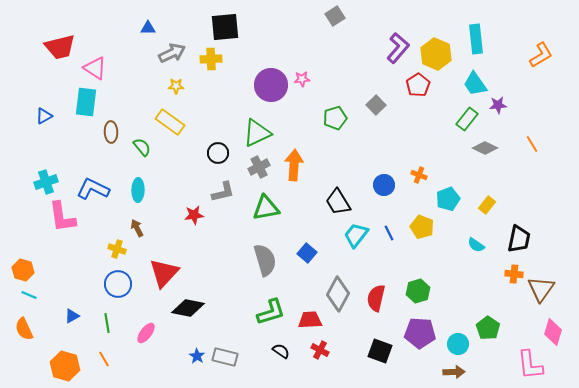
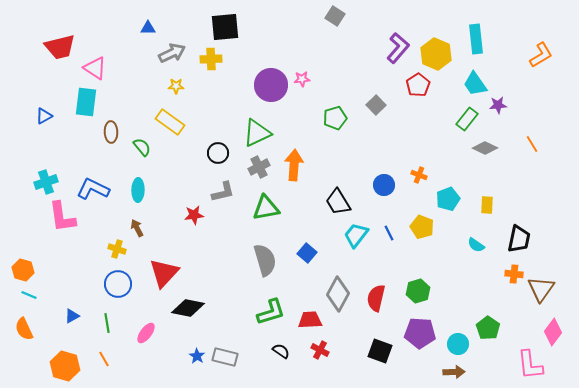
gray square at (335, 16): rotated 24 degrees counterclockwise
yellow rectangle at (487, 205): rotated 36 degrees counterclockwise
pink diamond at (553, 332): rotated 20 degrees clockwise
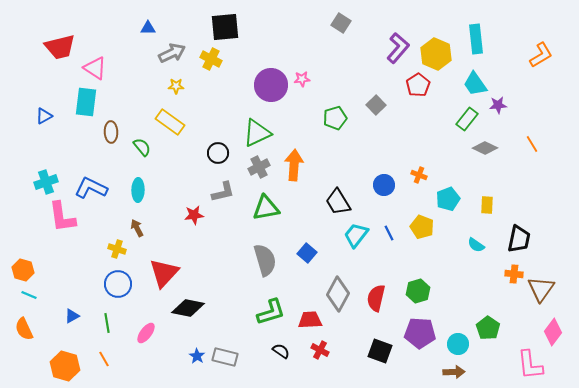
gray square at (335, 16): moved 6 px right, 7 px down
yellow cross at (211, 59): rotated 30 degrees clockwise
blue L-shape at (93, 189): moved 2 px left, 1 px up
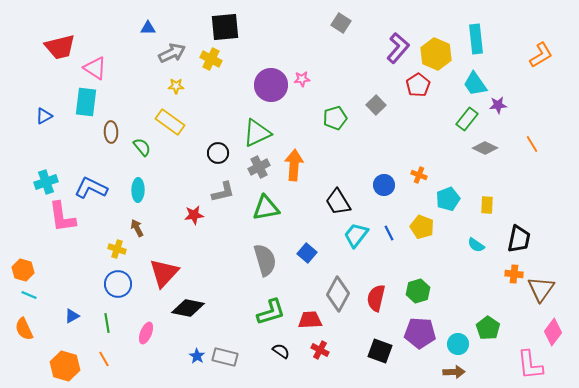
pink ellipse at (146, 333): rotated 15 degrees counterclockwise
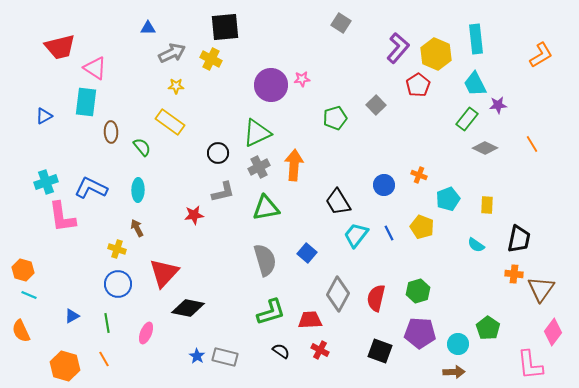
cyan trapezoid at (475, 84): rotated 8 degrees clockwise
orange semicircle at (24, 329): moved 3 px left, 2 px down
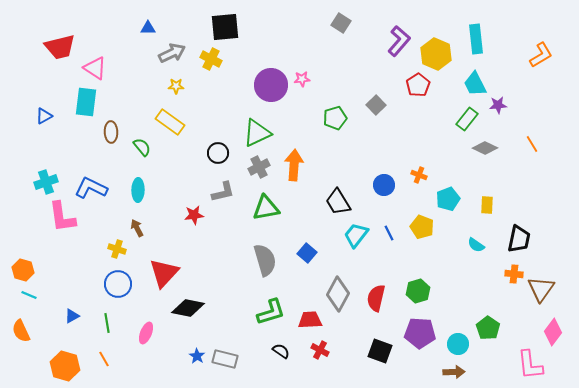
purple L-shape at (398, 48): moved 1 px right, 7 px up
gray rectangle at (225, 357): moved 2 px down
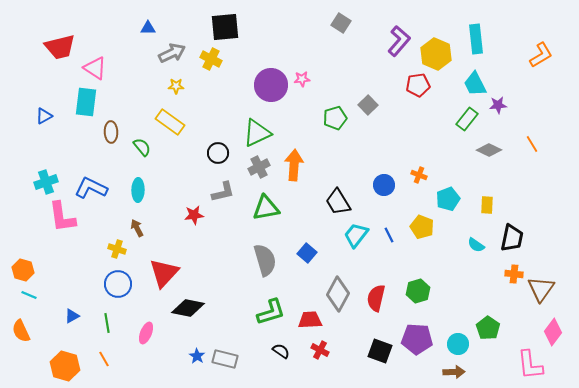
red pentagon at (418, 85): rotated 25 degrees clockwise
gray square at (376, 105): moved 8 px left
gray diamond at (485, 148): moved 4 px right, 2 px down
blue line at (389, 233): moved 2 px down
black trapezoid at (519, 239): moved 7 px left, 1 px up
purple pentagon at (420, 333): moved 3 px left, 6 px down
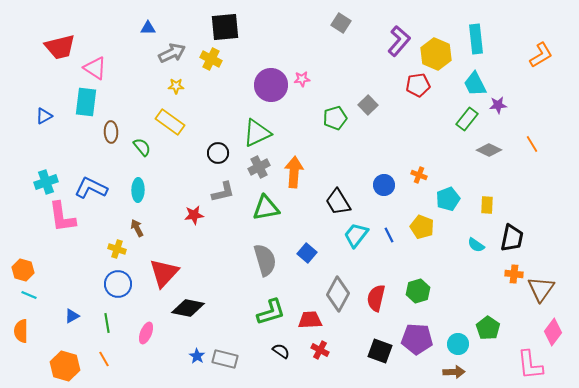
orange arrow at (294, 165): moved 7 px down
orange semicircle at (21, 331): rotated 25 degrees clockwise
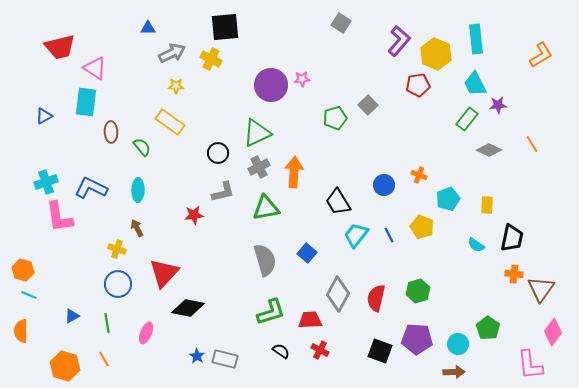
pink L-shape at (62, 217): moved 3 px left
